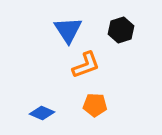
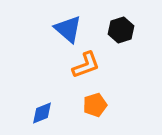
blue triangle: moved 1 px up; rotated 16 degrees counterclockwise
orange pentagon: rotated 20 degrees counterclockwise
blue diamond: rotated 45 degrees counterclockwise
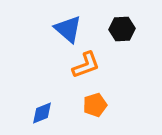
black hexagon: moved 1 px right, 1 px up; rotated 15 degrees clockwise
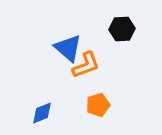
blue triangle: moved 19 px down
orange pentagon: moved 3 px right
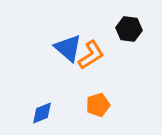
black hexagon: moved 7 px right; rotated 10 degrees clockwise
orange L-shape: moved 5 px right, 10 px up; rotated 12 degrees counterclockwise
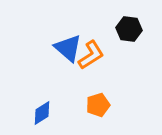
blue diamond: rotated 10 degrees counterclockwise
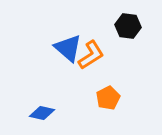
black hexagon: moved 1 px left, 3 px up
orange pentagon: moved 10 px right, 7 px up; rotated 10 degrees counterclockwise
blue diamond: rotated 45 degrees clockwise
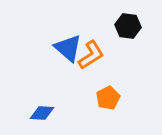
blue diamond: rotated 10 degrees counterclockwise
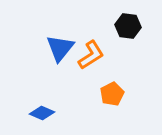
blue triangle: moved 8 px left; rotated 28 degrees clockwise
orange pentagon: moved 4 px right, 4 px up
blue diamond: rotated 20 degrees clockwise
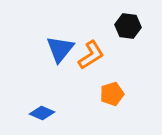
blue triangle: moved 1 px down
orange pentagon: rotated 10 degrees clockwise
